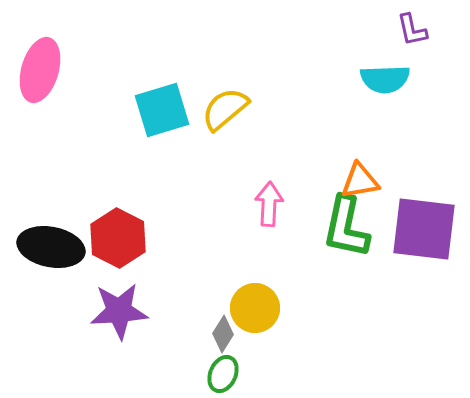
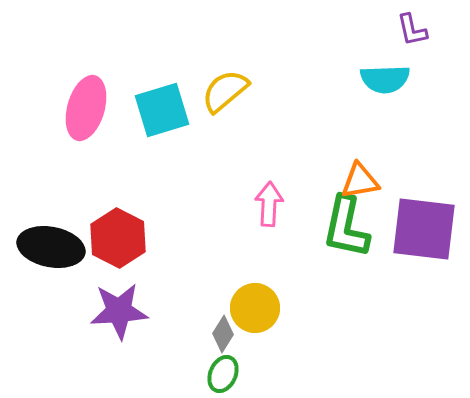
pink ellipse: moved 46 px right, 38 px down
yellow semicircle: moved 18 px up
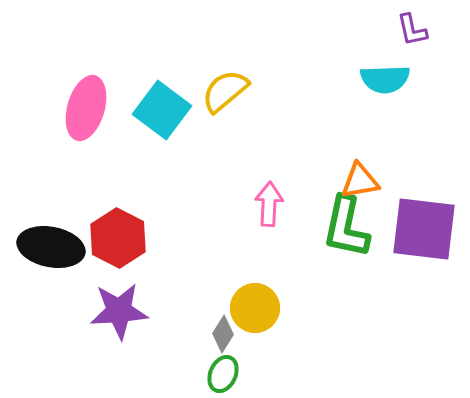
cyan square: rotated 36 degrees counterclockwise
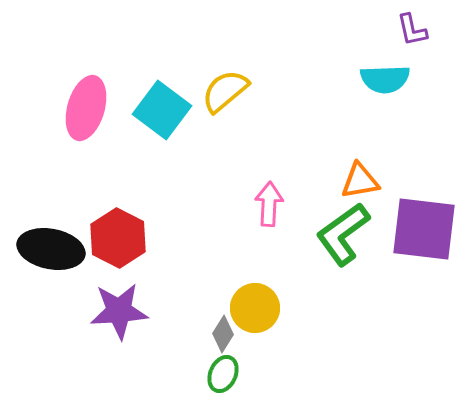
green L-shape: moved 3 px left, 7 px down; rotated 42 degrees clockwise
black ellipse: moved 2 px down
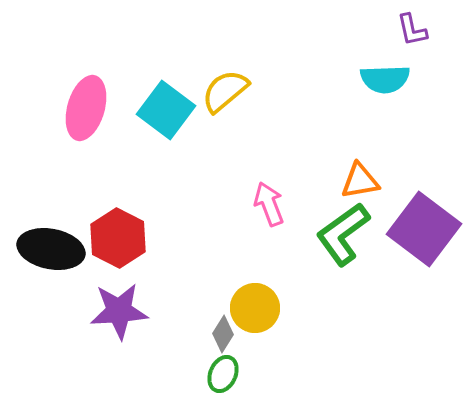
cyan square: moved 4 px right
pink arrow: rotated 24 degrees counterclockwise
purple square: rotated 30 degrees clockwise
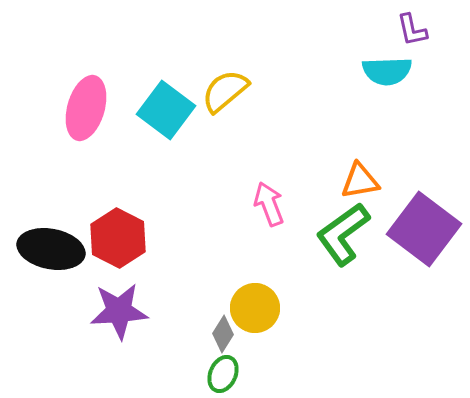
cyan semicircle: moved 2 px right, 8 px up
